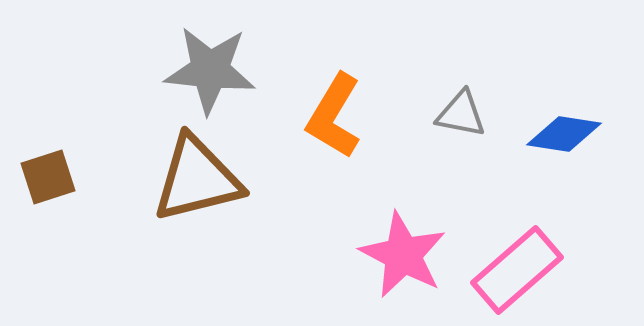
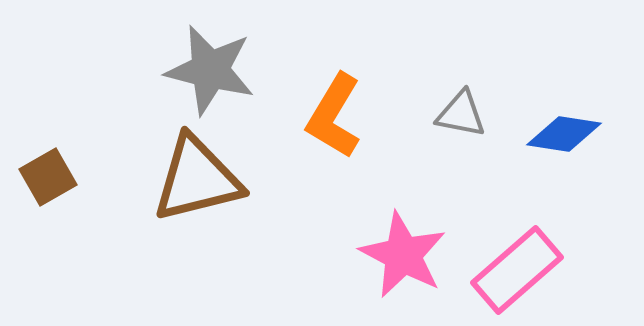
gray star: rotated 8 degrees clockwise
brown square: rotated 12 degrees counterclockwise
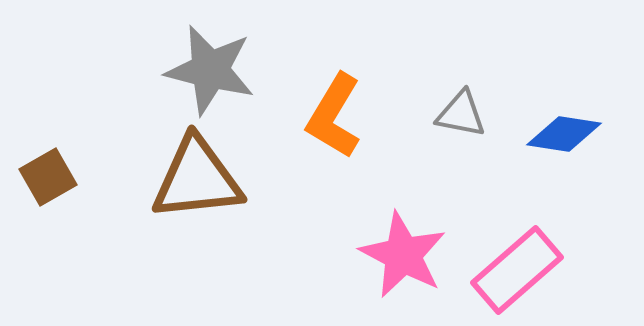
brown triangle: rotated 8 degrees clockwise
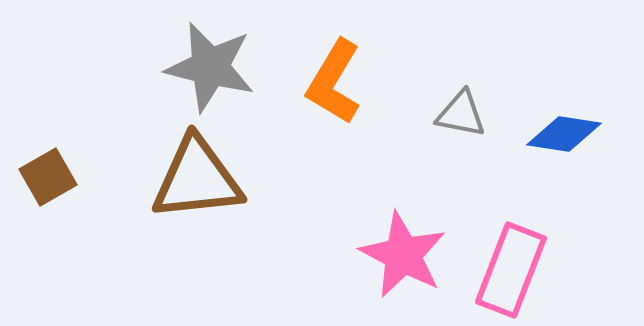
gray star: moved 3 px up
orange L-shape: moved 34 px up
pink rectangle: moved 6 px left; rotated 28 degrees counterclockwise
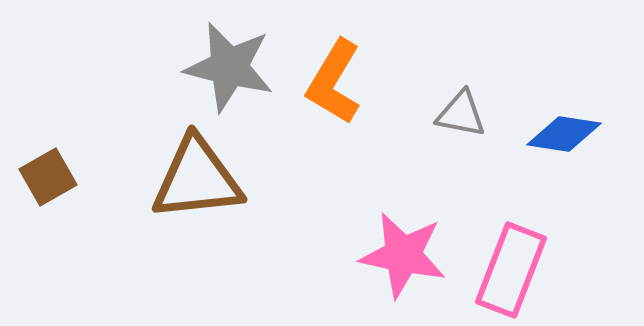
gray star: moved 19 px right
pink star: rotated 16 degrees counterclockwise
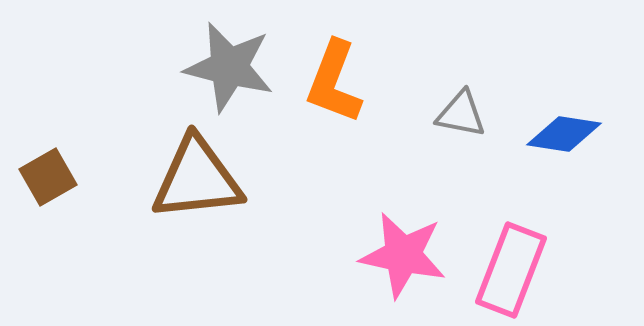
orange L-shape: rotated 10 degrees counterclockwise
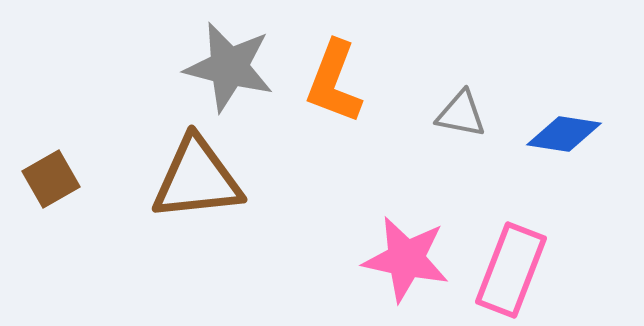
brown square: moved 3 px right, 2 px down
pink star: moved 3 px right, 4 px down
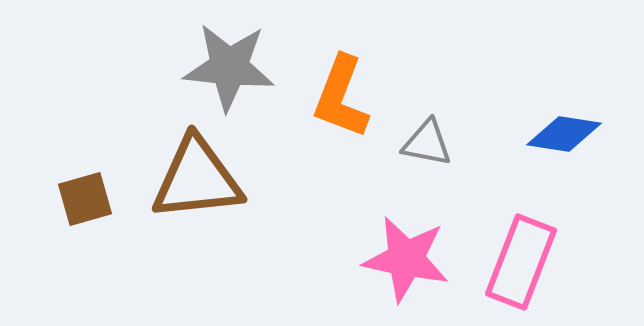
gray star: rotated 8 degrees counterclockwise
orange L-shape: moved 7 px right, 15 px down
gray triangle: moved 34 px left, 29 px down
brown square: moved 34 px right, 20 px down; rotated 14 degrees clockwise
pink rectangle: moved 10 px right, 8 px up
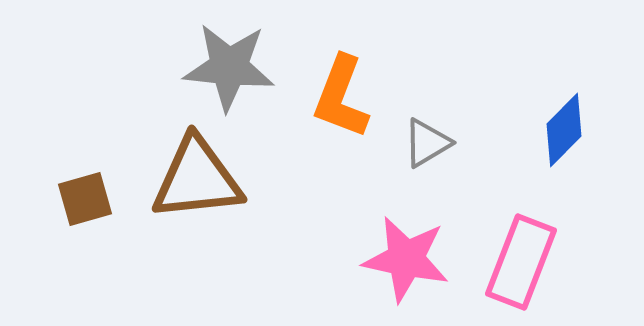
blue diamond: moved 4 px up; rotated 54 degrees counterclockwise
gray triangle: rotated 42 degrees counterclockwise
